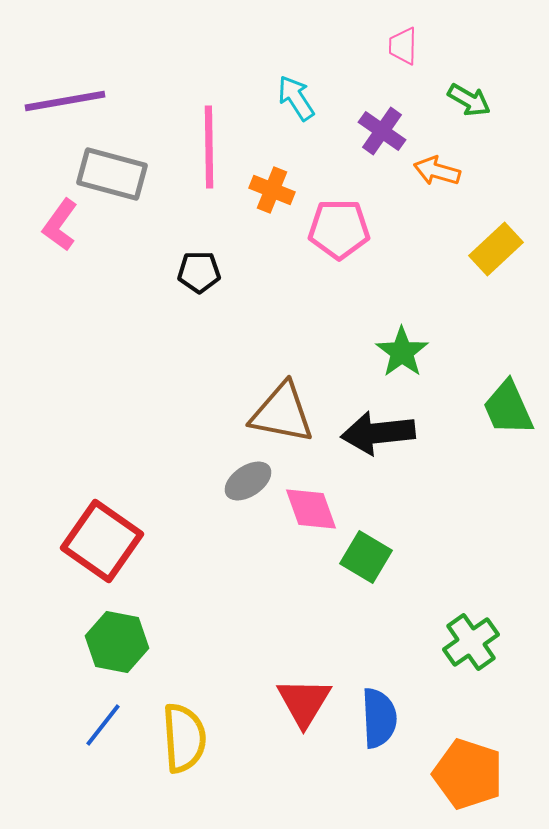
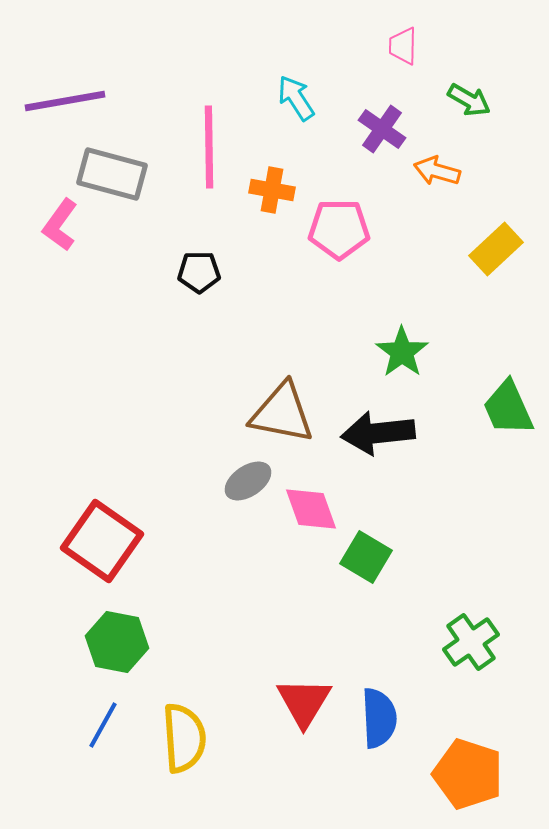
purple cross: moved 2 px up
orange cross: rotated 12 degrees counterclockwise
blue line: rotated 9 degrees counterclockwise
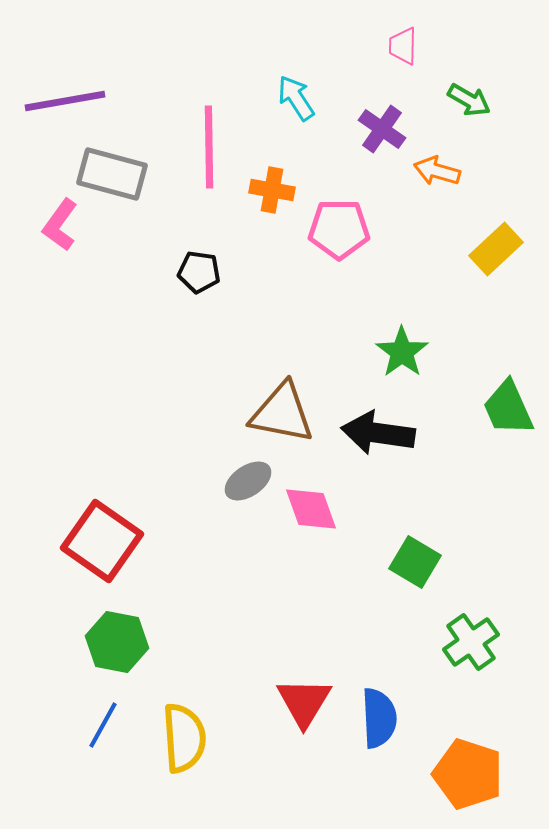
black pentagon: rotated 9 degrees clockwise
black arrow: rotated 14 degrees clockwise
green square: moved 49 px right, 5 px down
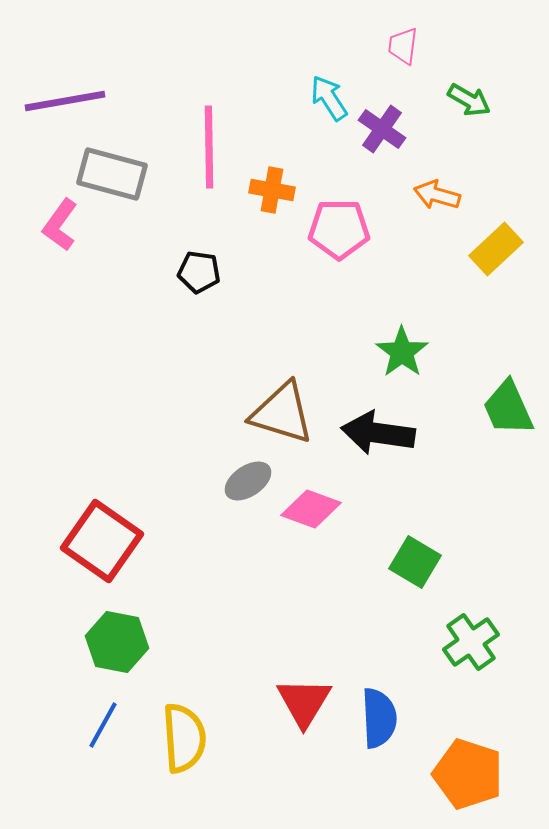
pink trapezoid: rotated 6 degrees clockwise
cyan arrow: moved 33 px right
orange arrow: moved 24 px down
brown triangle: rotated 6 degrees clockwise
pink diamond: rotated 50 degrees counterclockwise
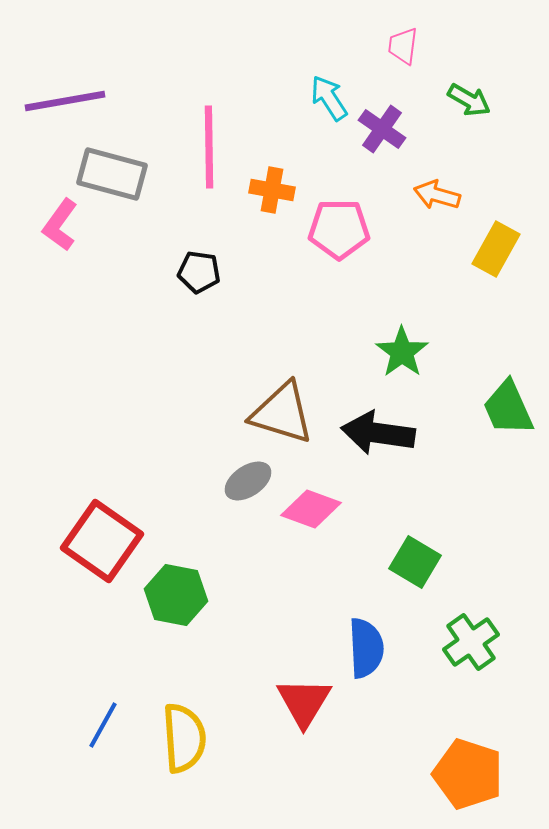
yellow rectangle: rotated 18 degrees counterclockwise
green hexagon: moved 59 px right, 47 px up
blue semicircle: moved 13 px left, 70 px up
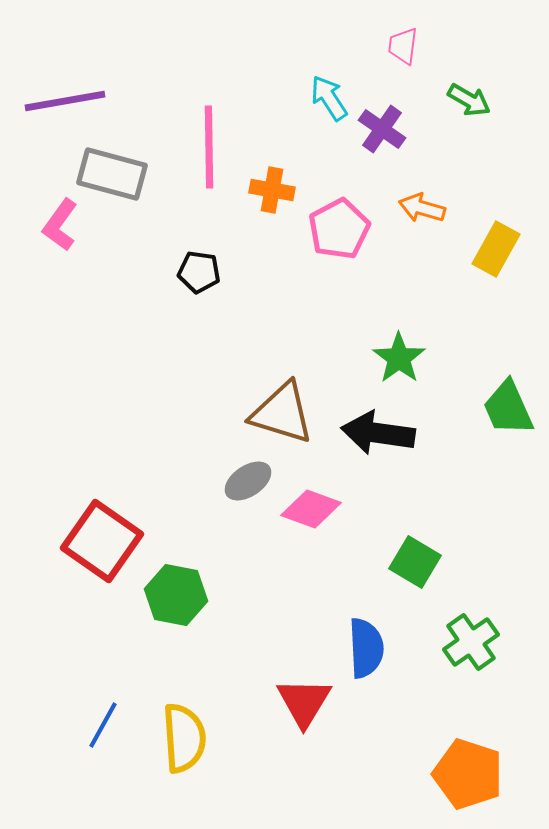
orange arrow: moved 15 px left, 13 px down
pink pentagon: rotated 28 degrees counterclockwise
green star: moved 3 px left, 6 px down
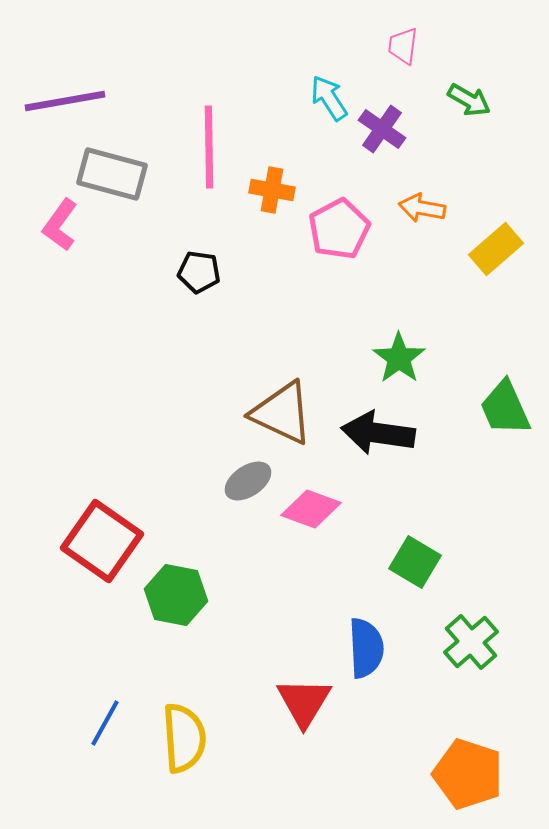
orange arrow: rotated 6 degrees counterclockwise
yellow rectangle: rotated 20 degrees clockwise
green trapezoid: moved 3 px left
brown triangle: rotated 8 degrees clockwise
green cross: rotated 6 degrees counterclockwise
blue line: moved 2 px right, 2 px up
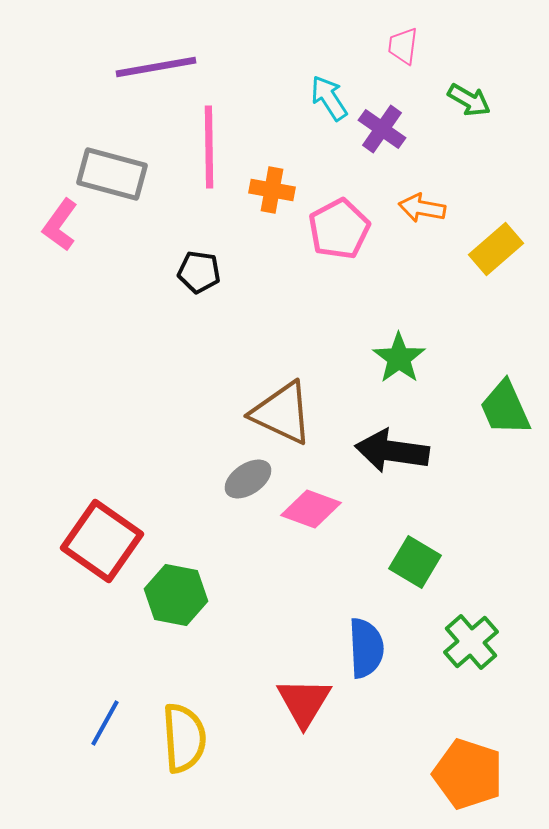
purple line: moved 91 px right, 34 px up
black arrow: moved 14 px right, 18 px down
gray ellipse: moved 2 px up
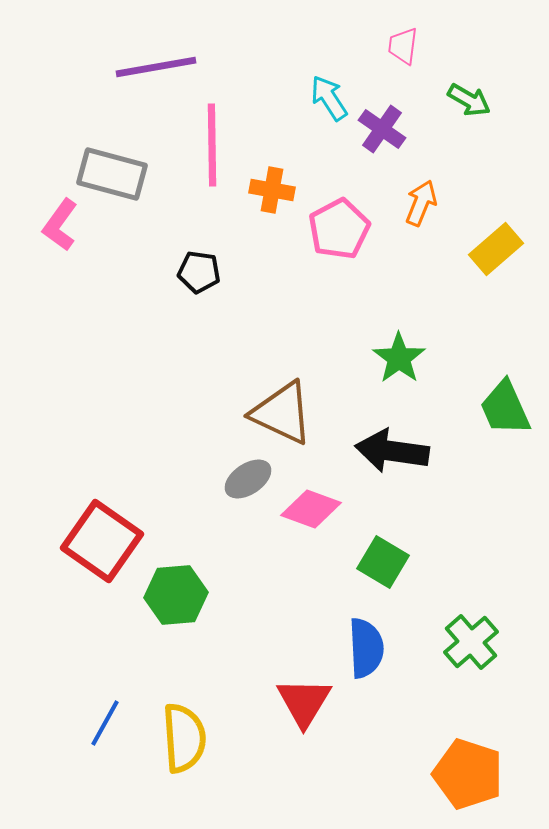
pink line: moved 3 px right, 2 px up
orange arrow: moved 1 px left, 5 px up; rotated 102 degrees clockwise
green square: moved 32 px left
green hexagon: rotated 16 degrees counterclockwise
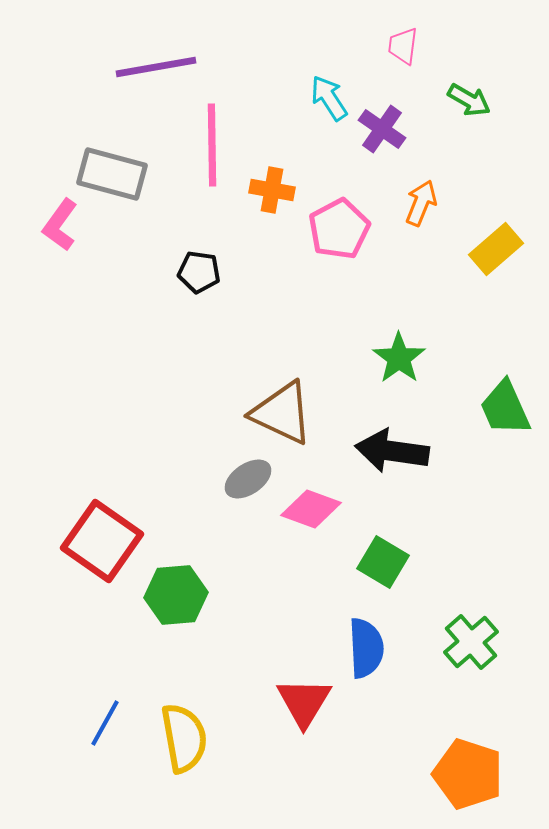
yellow semicircle: rotated 6 degrees counterclockwise
